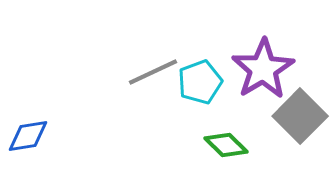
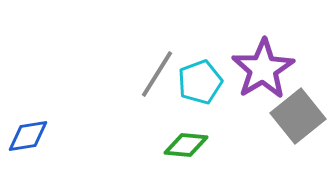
gray line: moved 4 px right, 2 px down; rotated 33 degrees counterclockwise
gray square: moved 2 px left; rotated 6 degrees clockwise
green diamond: moved 40 px left; rotated 39 degrees counterclockwise
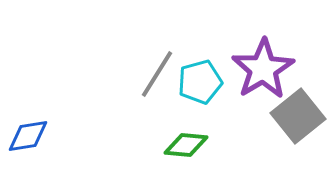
cyan pentagon: rotated 6 degrees clockwise
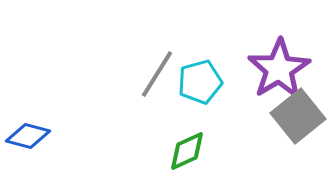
purple star: moved 16 px right
blue diamond: rotated 24 degrees clockwise
green diamond: moved 1 px right, 6 px down; rotated 30 degrees counterclockwise
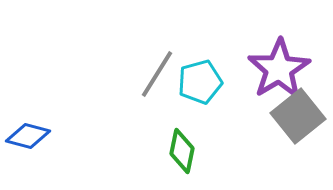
green diamond: moved 5 px left; rotated 54 degrees counterclockwise
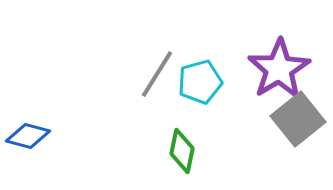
gray square: moved 3 px down
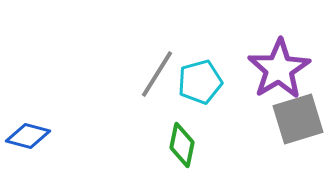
gray square: rotated 22 degrees clockwise
green diamond: moved 6 px up
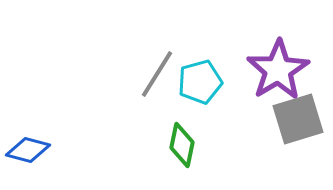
purple star: moved 1 px left, 1 px down
blue diamond: moved 14 px down
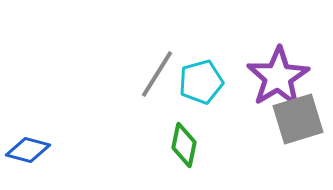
purple star: moved 7 px down
cyan pentagon: moved 1 px right
green diamond: moved 2 px right
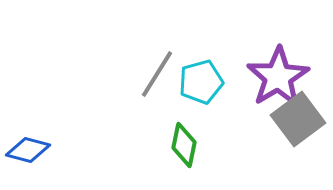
gray square: rotated 20 degrees counterclockwise
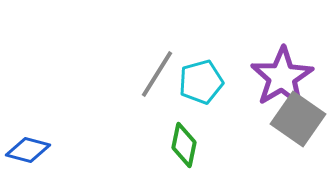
purple star: moved 4 px right
gray square: rotated 18 degrees counterclockwise
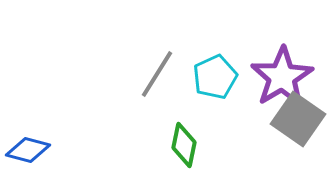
cyan pentagon: moved 14 px right, 5 px up; rotated 9 degrees counterclockwise
